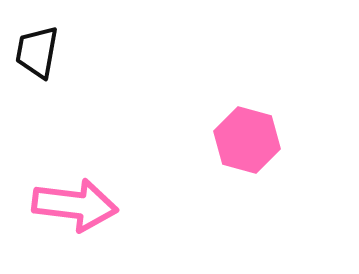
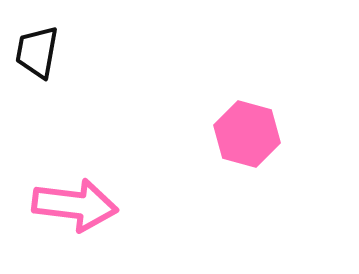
pink hexagon: moved 6 px up
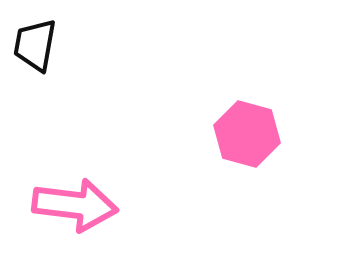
black trapezoid: moved 2 px left, 7 px up
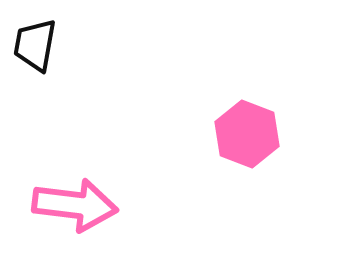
pink hexagon: rotated 6 degrees clockwise
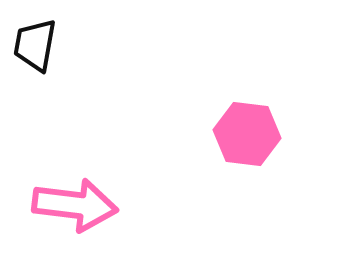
pink hexagon: rotated 14 degrees counterclockwise
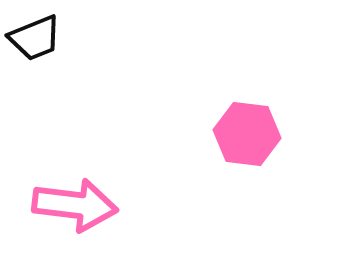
black trapezoid: moved 7 px up; rotated 122 degrees counterclockwise
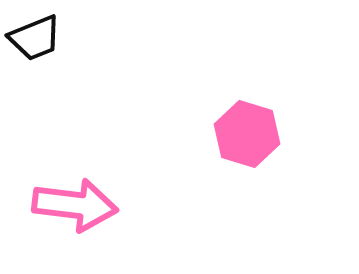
pink hexagon: rotated 10 degrees clockwise
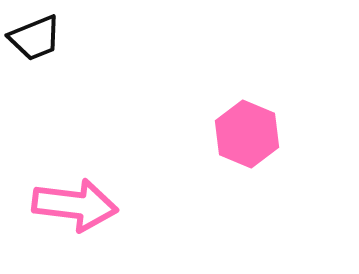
pink hexagon: rotated 6 degrees clockwise
